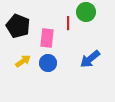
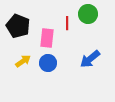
green circle: moved 2 px right, 2 px down
red line: moved 1 px left
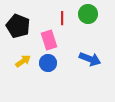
red line: moved 5 px left, 5 px up
pink rectangle: moved 2 px right, 2 px down; rotated 24 degrees counterclockwise
blue arrow: rotated 120 degrees counterclockwise
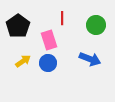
green circle: moved 8 px right, 11 px down
black pentagon: rotated 15 degrees clockwise
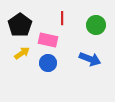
black pentagon: moved 2 px right, 1 px up
pink rectangle: moved 1 px left; rotated 60 degrees counterclockwise
yellow arrow: moved 1 px left, 8 px up
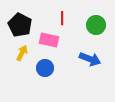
black pentagon: rotated 10 degrees counterclockwise
pink rectangle: moved 1 px right
yellow arrow: rotated 28 degrees counterclockwise
blue circle: moved 3 px left, 5 px down
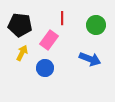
black pentagon: rotated 20 degrees counterclockwise
pink rectangle: rotated 66 degrees counterclockwise
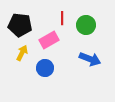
green circle: moved 10 px left
pink rectangle: rotated 24 degrees clockwise
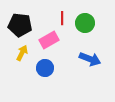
green circle: moved 1 px left, 2 px up
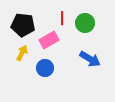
black pentagon: moved 3 px right
blue arrow: rotated 10 degrees clockwise
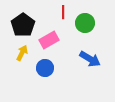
red line: moved 1 px right, 6 px up
black pentagon: rotated 30 degrees clockwise
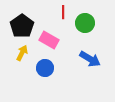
black pentagon: moved 1 px left, 1 px down
pink rectangle: rotated 60 degrees clockwise
